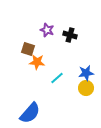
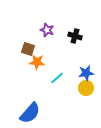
black cross: moved 5 px right, 1 px down
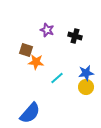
brown square: moved 2 px left, 1 px down
orange star: moved 1 px left
yellow circle: moved 1 px up
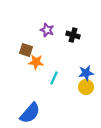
black cross: moved 2 px left, 1 px up
cyan line: moved 3 px left; rotated 24 degrees counterclockwise
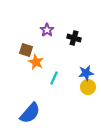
purple star: rotated 16 degrees clockwise
black cross: moved 1 px right, 3 px down
orange star: rotated 21 degrees clockwise
yellow circle: moved 2 px right
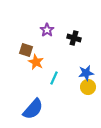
blue semicircle: moved 3 px right, 4 px up
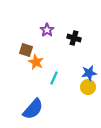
blue star: moved 3 px right
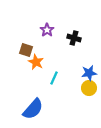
yellow circle: moved 1 px right, 1 px down
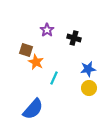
blue star: moved 1 px left, 4 px up
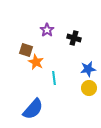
cyan line: rotated 32 degrees counterclockwise
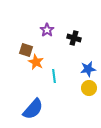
cyan line: moved 2 px up
